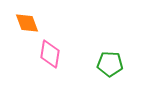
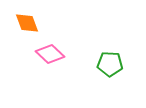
pink diamond: rotated 56 degrees counterclockwise
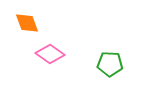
pink diamond: rotated 8 degrees counterclockwise
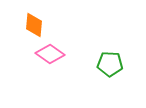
orange diamond: moved 7 px right, 2 px down; rotated 25 degrees clockwise
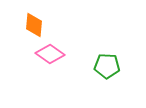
green pentagon: moved 3 px left, 2 px down
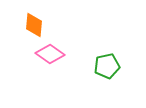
green pentagon: rotated 15 degrees counterclockwise
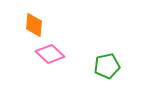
pink diamond: rotated 8 degrees clockwise
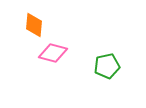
pink diamond: moved 3 px right, 1 px up; rotated 28 degrees counterclockwise
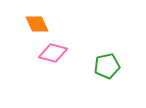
orange diamond: moved 3 px right, 1 px up; rotated 30 degrees counterclockwise
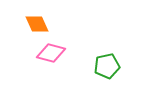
pink diamond: moved 2 px left
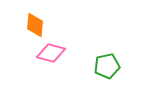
orange diamond: moved 2 px left, 1 px down; rotated 30 degrees clockwise
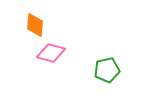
green pentagon: moved 4 px down
